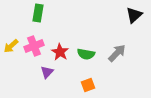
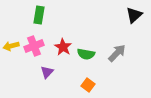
green rectangle: moved 1 px right, 2 px down
yellow arrow: rotated 28 degrees clockwise
red star: moved 3 px right, 5 px up
orange square: rotated 32 degrees counterclockwise
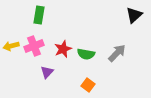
red star: moved 2 px down; rotated 18 degrees clockwise
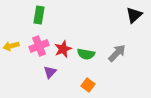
pink cross: moved 5 px right
purple triangle: moved 3 px right
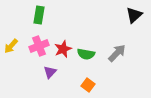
yellow arrow: rotated 35 degrees counterclockwise
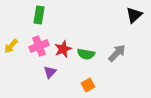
orange square: rotated 24 degrees clockwise
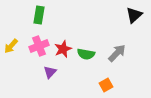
orange square: moved 18 px right
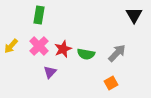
black triangle: rotated 18 degrees counterclockwise
pink cross: rotated 24 degrees counterclockwise
orange square: moved 5 px right, 2 px up
